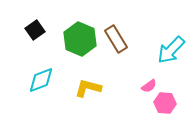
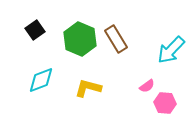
pink semicircle: moved 2 px left
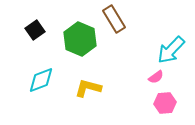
brown rectangle: moved 2 px left, 20 px up
pink semicircle: moved 9 px right, 9 px up
pink hexagon: rotated 10 degrees counterclockwise
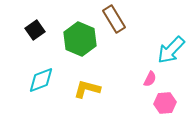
pink semicircle: moved 6 px left, 2 px down; rotated 28 degrees counterclockwise
yellow L-shape: moved 1 px left, 1 px down
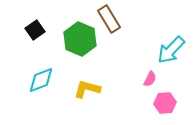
brown rectangle: moved 5 px left
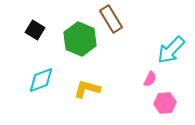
brown rectangle: moved 2 px right
black square: rotated 24 degrees counterclockwise
